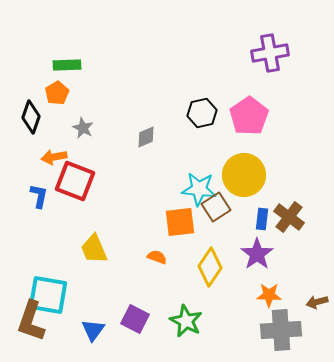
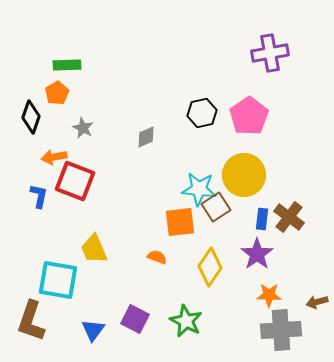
cyan square: moved 10 px right, 15 px up
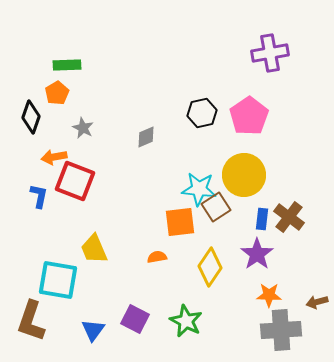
orange semicircle: rotated 30 degrees counterclockwise
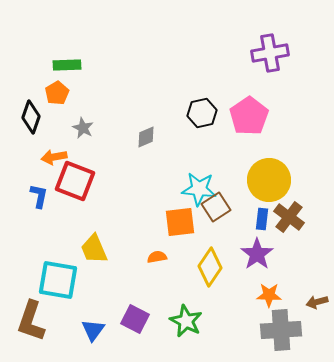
yellow circle: moved 25 px right, 5 px down
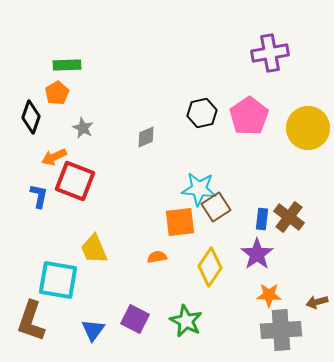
orange arrow: rotated 15 degrees counterclockwise
yellow circle: moved 39 px right, 52 px up
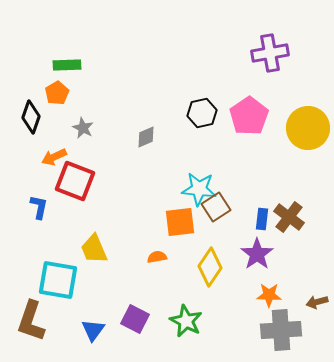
blue L-shape: moved 11 px down
